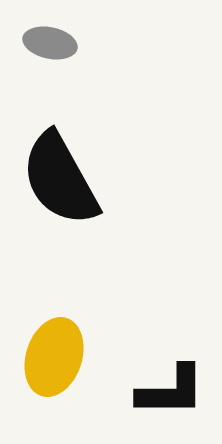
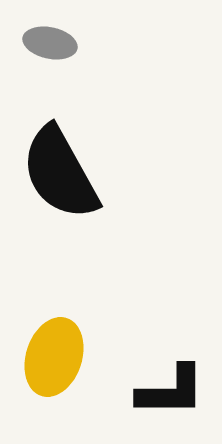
black semicircle: moved 6 px up
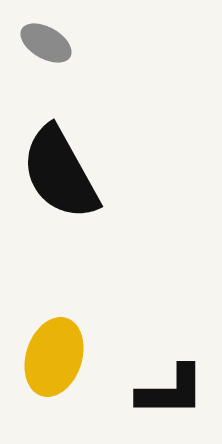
gray ellipse: moved 4 px left; rotated 18 degrees clockwise
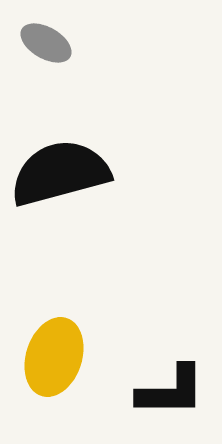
black semicircle: rotated 104 degrees clockwise
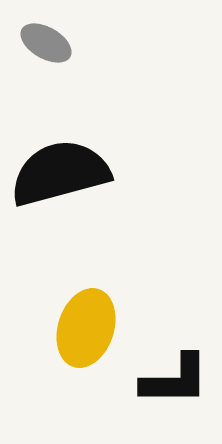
yellow ellipse: moved 32 px right, 29 px up
black L-shape: moved 4 px right, 11 px up
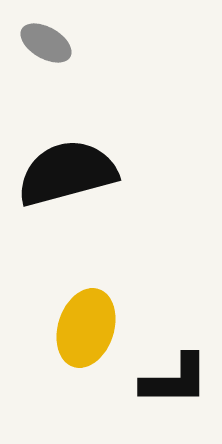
black semicircle: moved 7 px right
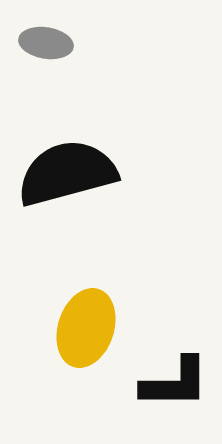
gray ellipse: rotated 21 degrees counterclockwise
black L-shape: moved 3 px down
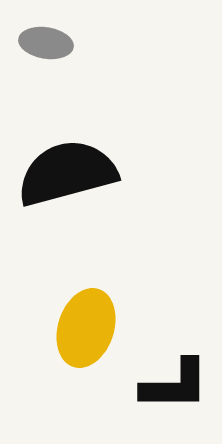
black L-shape: moved 2 px down
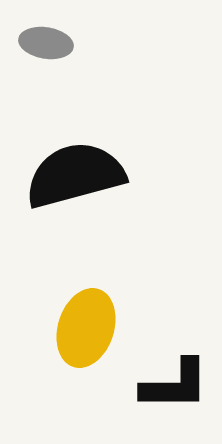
black semicircle: moved 8 px right, 2 px down
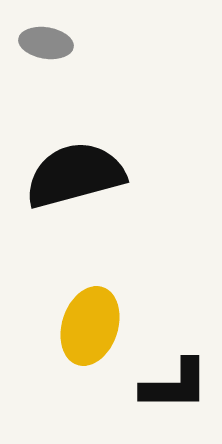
yellow ellipse: moved 4 px right, 2 px up
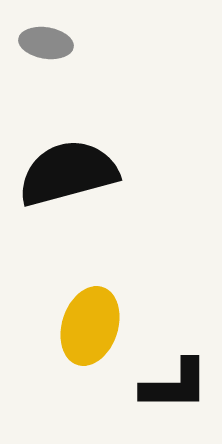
black semicircle: moved 7 px left, 2 px up
